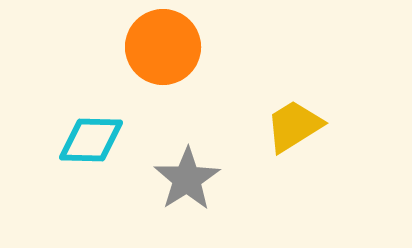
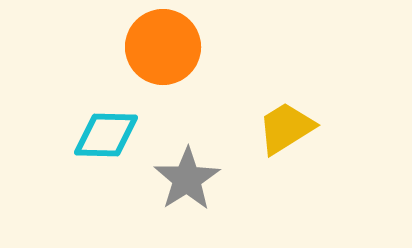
yellow trapezoid: moved 8 px left, 2 px down
cyan diamond: moved 15 px right, 5 px up
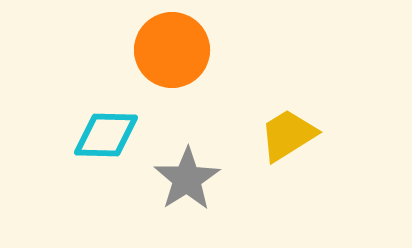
orange circle: moved 9 px right, 3 px down
yellow trapezoid: moved 2 px right, 7 px down
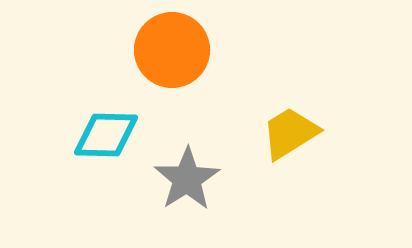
yellow trapezoid: moved 2 px right, 2 px up
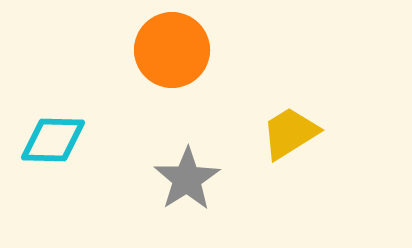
cyan diamond: moved 53 px left, 5 px down
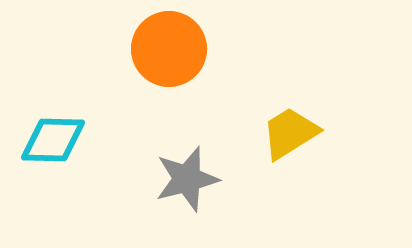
orange circle: moved 3 px left, 1 px up
gray star: rotated 18 degrees clockwise
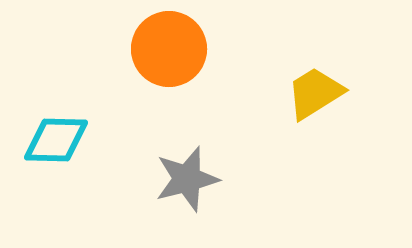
yellow trapezoid: moved 25 px right, 40 px up
cyan diamond: moved 3 px right
